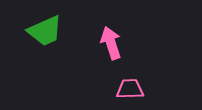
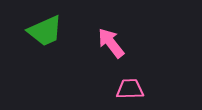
pink arrow: rotated 20 degrees counterclockwise
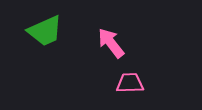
pink trapezoid: moved 6 px up
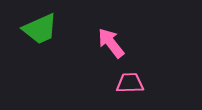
green trapezoid: moved 5 px left, 2 px up
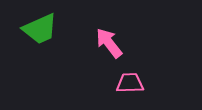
pink arrow: moved 2 px left
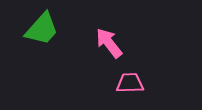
green trapezoid: moved 2 px right; rotated 24 degrees counterclockwise
